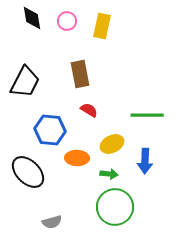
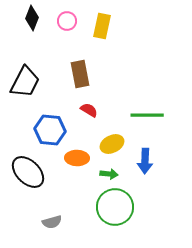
black diamond: rotated 30 degrees clockwise
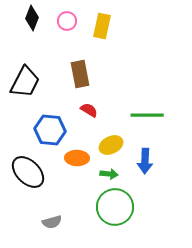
yellow ellipse: moved 1 px left, 1 px down
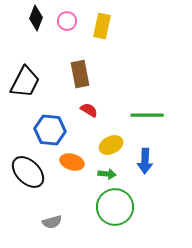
black diamond: moved 4 px right
orange ellipse: moved 5 px left, 4 px down; rotated 15 degrees clockwise
green arrow: moved 2 px left
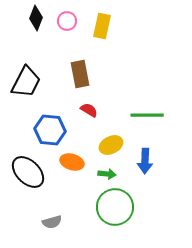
black trapezoid: moved 1 px right
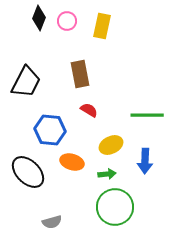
black diamond: moved 3 px right
green arrow: rotated 12 degrees counterclockwise
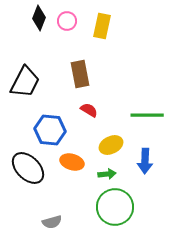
black trapezoid: moved 1 px left
black ellipse: moved 4 px up
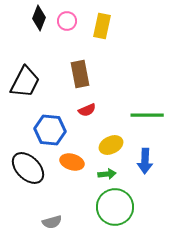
red semicircle: moved 2 px left; rotated 126 degrees clockwise
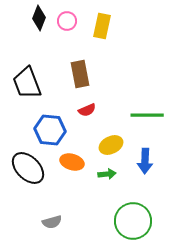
black trapezoid: moved 2 px right, 1 px down; rotated 132 degrees clockwise
green circle: moved 18 px right, 14 px down
